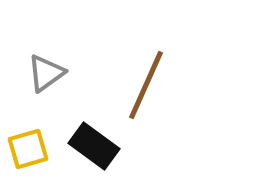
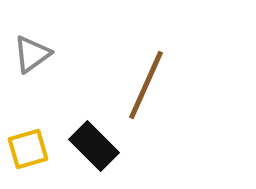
gray triangle: moved 14 px left, 19 px up
black rectangle: rotated 9 degrees clockwise
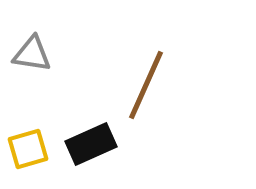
gray triangle: rotated 45 degrees clockwise
black rectangle: moved 3 px left, 2 px up; rotated 69 degrees counterclockwise
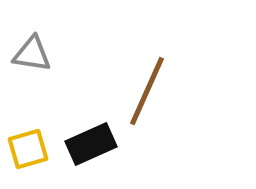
brown line: moved 1 px right, 6 px down
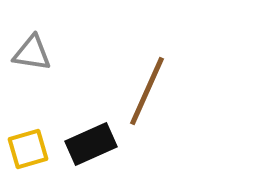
gray triangle: moved 1 px up
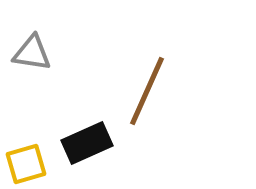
black rectangle: moved 4 px left, 1 px up
yellow square: moved 2 px left, 15 px down
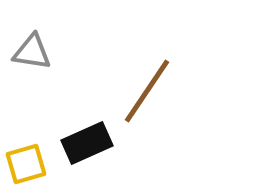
gray triangle: moved 1 px up
brown line: rotated 10 degrees clockwise
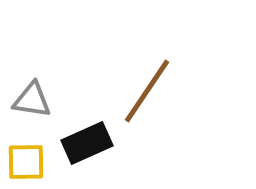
gray triangle: moved 48 px down
yellow square: moved 2 px up; rotated 15 degrees clockwise
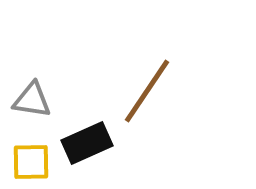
yellow square: moved 5 px right
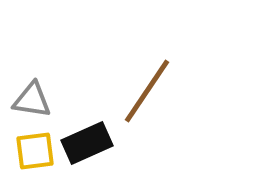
yellow square: moved 4 px right, 11 px up; rotated 6 degrees counterclockwise
